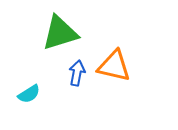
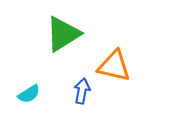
green triangle: moved 3 px right, 1 px down; rotated 15 degrees counterclockwise
blue arrow: moved 5 px right, 18 px down
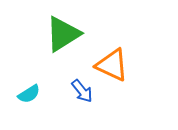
orange triangle: moved 2 px left, 1 px up; rotated 12 degrees clockwise
blue arrow: rotated 130 degrees clockwise
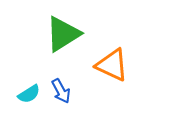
blue arrow: moved 21 px left; rotated 10 degrees clockwise
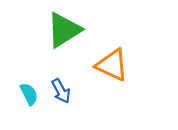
green triangle: moved 1 px right, 4 px up
cyan semicircle: rotated 85 degrees counterclockwise
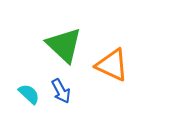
green triangle: moved 15 px down; rotated 45 degrees counterclockwise
cyan semicircle: rotated 20 degrees counterclockwise
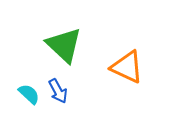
orange triangle: moved 15 px right, 2 px down
blue arrow: moved 3 px left
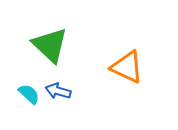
green triangle: moved 14 px left
blue arrow: rotated 135 degrees clockwise
